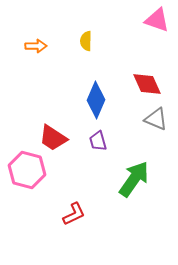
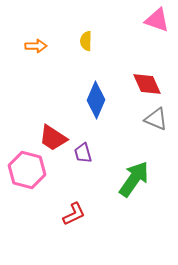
purple trapezoid: moved 15 px left, 12 px down
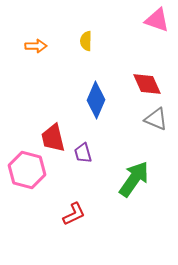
red trapezoid: rotated 44 degrees clockwise
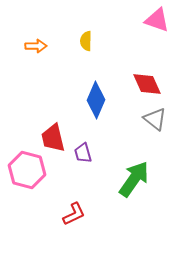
gray triangle: moved 1 px left; rotated 15 degrees clockwise
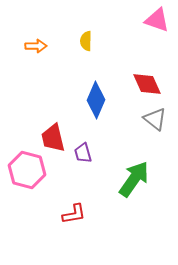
red L-shape: rotated 15 degrees clockwise
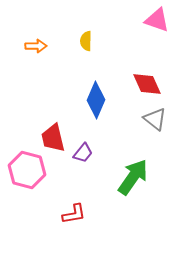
purple trapezoid: rotated 125 degrees counterclockwise
green arrow: moved 1 px left, 2 px up
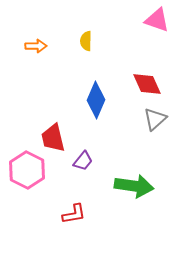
gray triangle: rotated 40 degrees clockwise
purple trapezoid: moved 8 px down
pink hexagon: rotated 12 degrees clockwise
green arrow: moved 1 px right, 9 px down; rotated 63 degrees clockwise
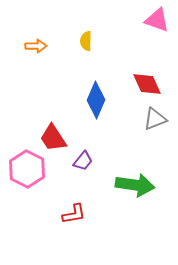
gray triangle: rotated 20 degrees clockwise
red trapezoid: rotated 20 degrees counterclockwise
pink hexagon: moved 1 px up
green arrow: moved 1 px right, 1 px up
